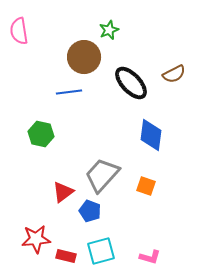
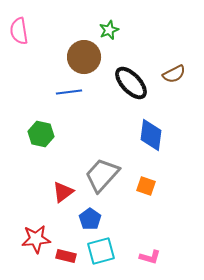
blue pentagon: moved 8 px down; rotated 15 degrees clockwise
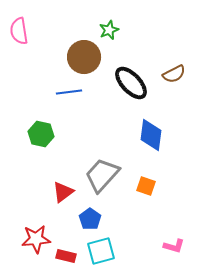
pink L-shape: moved 24 px right, 11 px up
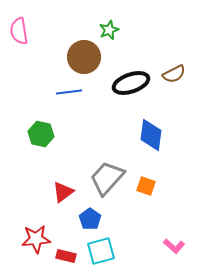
black ellipse: rotated 66 degrees counterclockwise
gray trapezoid: moved 5 px right, 3 px down
pink L-shape: rotated 25 degrees clockwise
